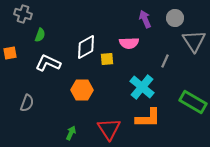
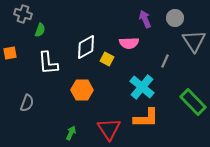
green semicircle: moved 5 px up
yellow square: rotated 32 degrees clockwise
white L-shape: rotated 120 degrees counterclockwise
green rectangle: rotated 16 degrees clockwise
orange L-shape: moved 2 px left
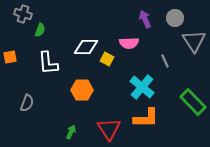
white diamond: rotated 30 degrees clockwise
orange square: moved 4 px down
gray line: rotated 48 degrees counterclockwise
green arrow: moved 1 px up
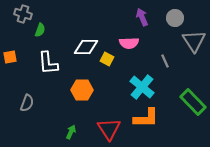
purple arrow: moved 3 px left, 2 px up
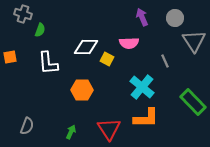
gray semicircle: moved 23 px down
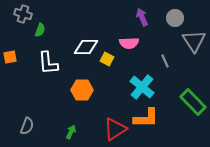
red triangle: moved 6 px right; rotated 30 degrees clockwise
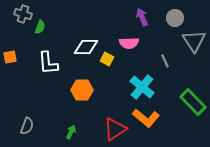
green semicircle: moved 3 px up
orange L-shape: rotated 40 degrees clockwise
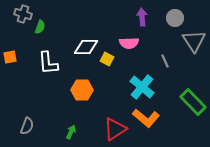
purple arrow: rotated 18 degrees clockwise
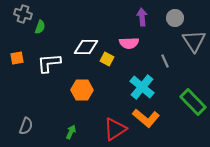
orange square: moved 7 px right, 1 px down
white L-shape: moved 1 px right; rotated 90 degrees clockwise
gray semicircle: moved 1 px left
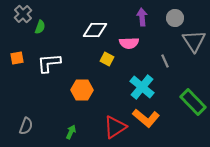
gray cross: rotated 30 degrees clockwise
white diamond: moved 9 px right, 17 px up
red triangle: moved 2 px up
